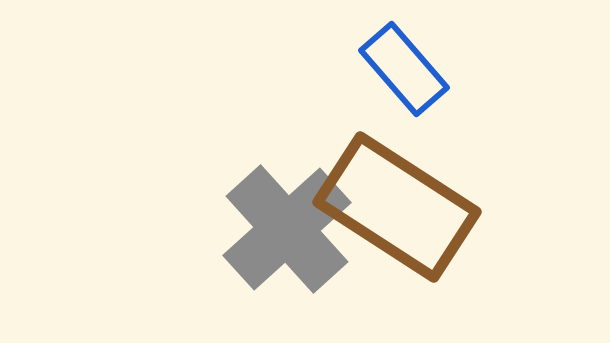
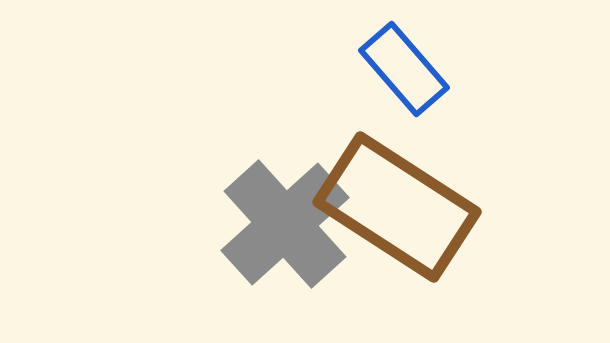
gray cross: moved 2 px left, 5 px up
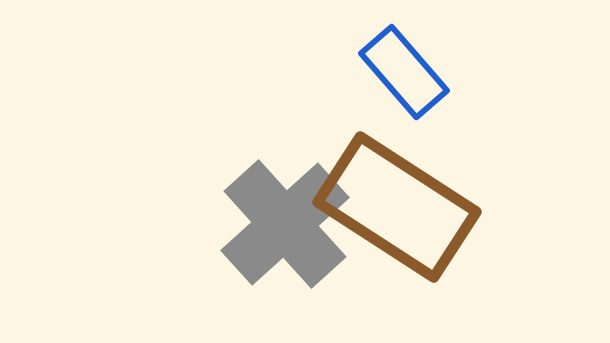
blue rectangle: moved 3 px down
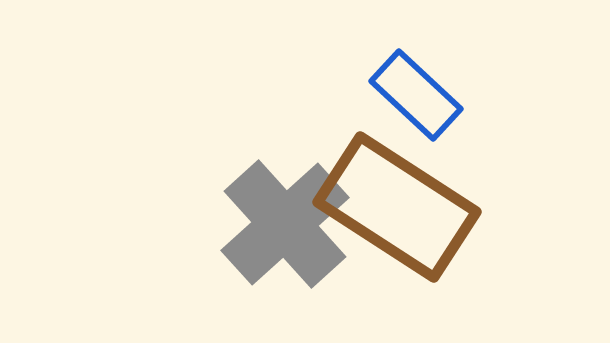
blue rectangle: moved 12 px right, 23 px down; rotated 6 degrees counterclockwise
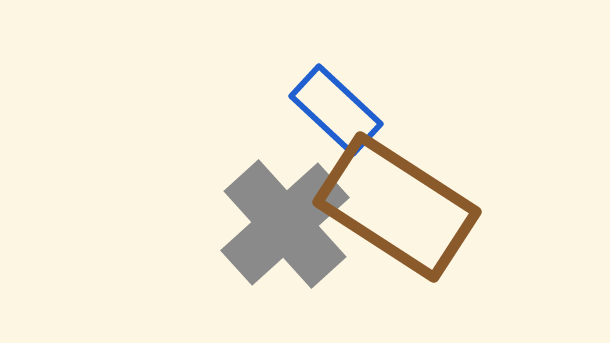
blue rectangle: moved 80 px left, 15 px down
